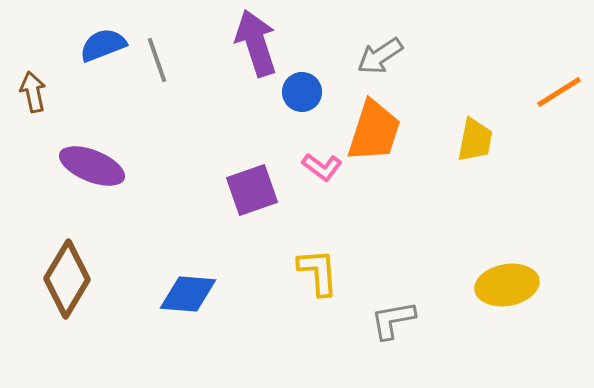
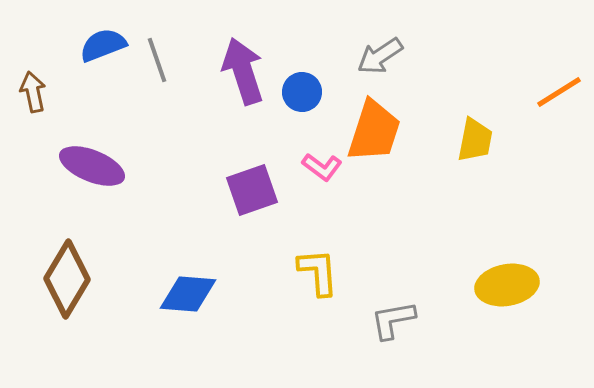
purple arrow: moved 13 px left, 28 px down
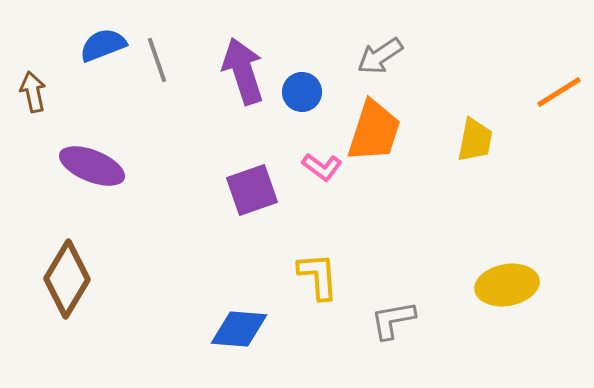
yellow L-shape: moved 4 px down
blue diamond: moved 51 px right, 35 px down
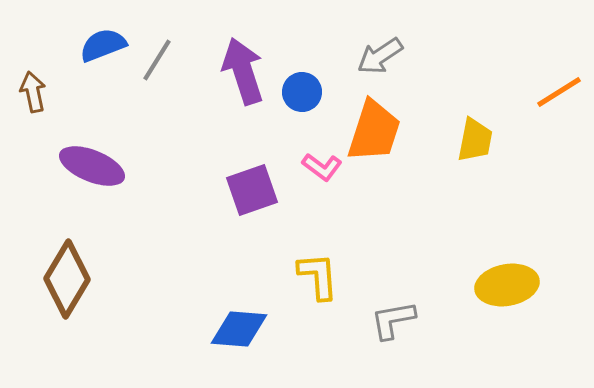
gray line: rotated 51 degrees clockwise
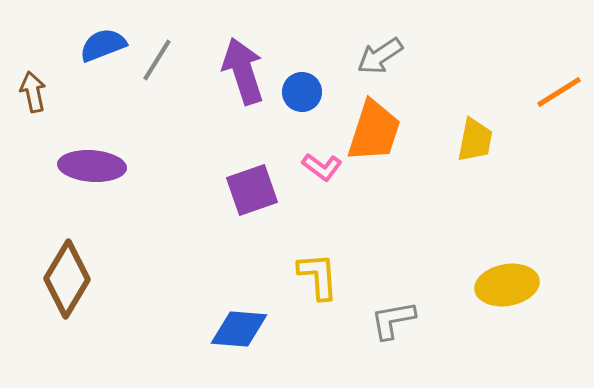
purple ellipse: rotated 18 degrees counterclockwise
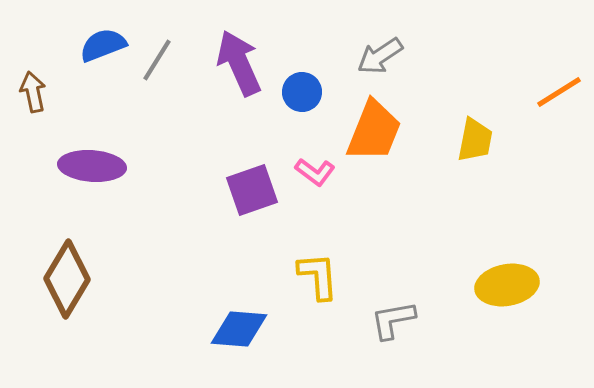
purple arrow: moved 4 px left, 8 px up; rotated 6 degrees counterclockwise
orange trapezoid: rotated 4 degrees clockwise
pink L-shape: moved 7 px left, 5 px down
